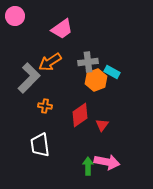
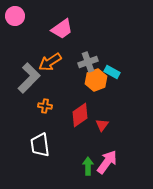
gray cross: rotated 12 degrees counterclockwise
pink arrow: rotated 65 degrees counterclockwise
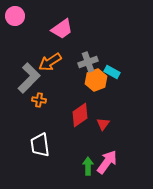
orange cross: moved 6 px left, 6 px up
red triangle: moved 1 px right, 1 px up
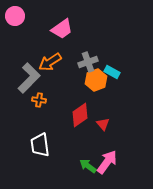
red triangle: rotated 16 degrees counterclockwise
green arrow: rotated 54 degrees counterclockwise
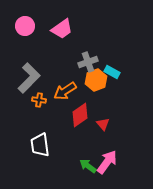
pink circle: moved 10 px right, 10 px down
orange arrow: moved 15 px right, 29 px down
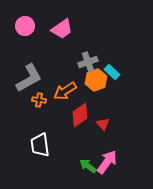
cyan rectangle: rotated 14 degrees clockwise
gray L-shape: rotated 16 degrees clockwise
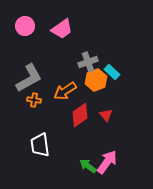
orange cross: moved 5 px left
red triangle: moved 3 px right, 9 px up
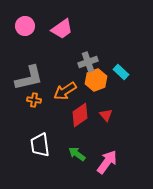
cyan rectangle: moved 9 px right
gray L-shape: rotated 16 degrees clockwise
green arrow: moved 11 px left, 12 px up
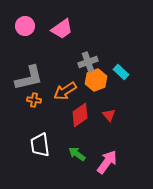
red triangle: moved 3 px right
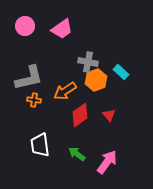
gray cross: rotated 30 degrees clockwise
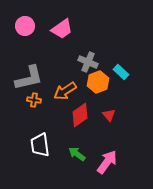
gray cross: rotated 12 degrees clockwise
orange hexagon: moved 2 px right, 2 px down
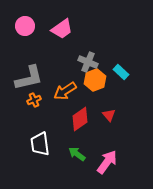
orange hexagon: moved 3 px left, 2 px up
orange cross: rotated 32 degrees counterclockwise
red diamond: moved 4 px down
white trapezoid: moved 1 px up
